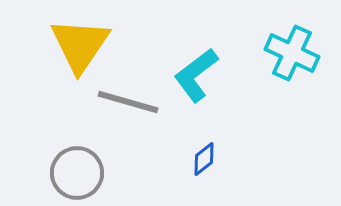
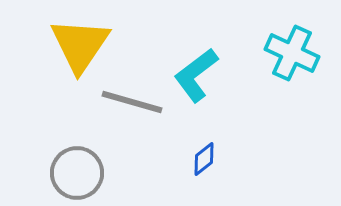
gray line: moved 4 px right
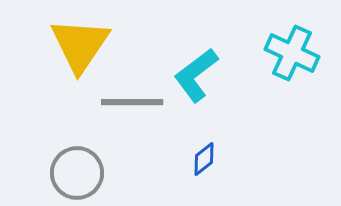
gray line: rotated 16 degrees counterclockwise
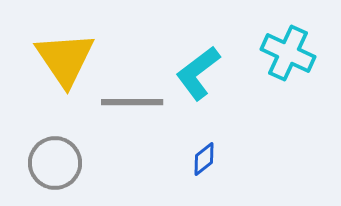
yellow triangle: moved 15 px left, 14 px down; rotated 8 degrees counterclockwise
cyan cross: moved 4 px left
cyan L-shape: moved 2 px right, 2 px up
gray circle: moved 22 px left, 10 px up
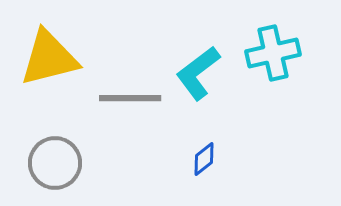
cyan cross: moved 15 px left; rotated 38 degrees counterclockwise
yellow triangle: moved 16 px left, 1 px up; rotated 50 degrees clockwise
gray line: moved 2 px left, 4 px up
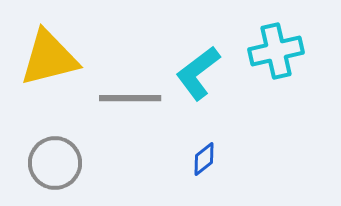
cyan cross: moved 3 px right, 2 px up
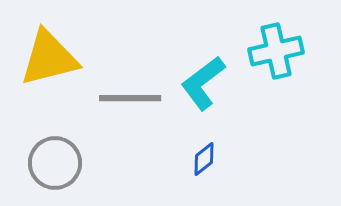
cyan L-shape: moved 5 px right, 10 px down
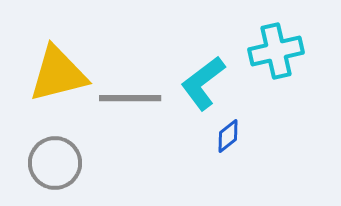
yellow triangle: moved 9 px right, 16 px down
blue diamond: moved 24 px right, 23 px up
